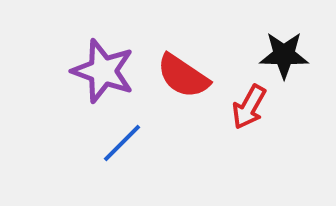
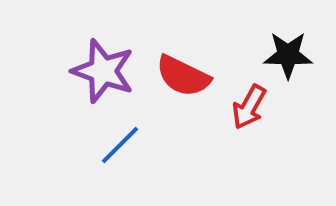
black star: moved 4 px right
red semicircle: rotated 8 degrees counterclockwise
blue line: moved 2 px left, 2 px down
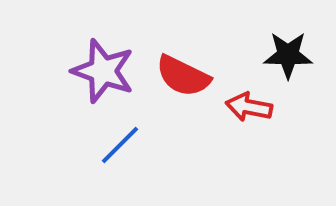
red arrow: rotated 72 degrees clockwise
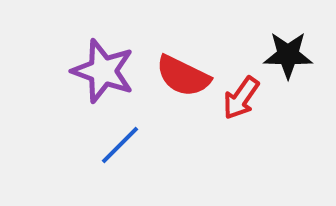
red arrow: moved 8 px left, 9 px up; rotated 66 degrees counterclockwise
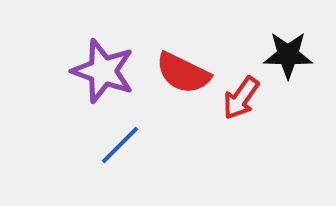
red semicircle: moved 3 px up
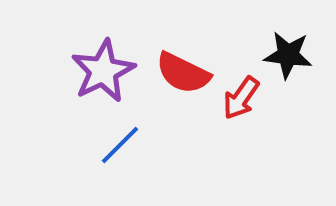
black star: rotated 6 degrees clockwise
purple star: rotated 26 degrees clockwise
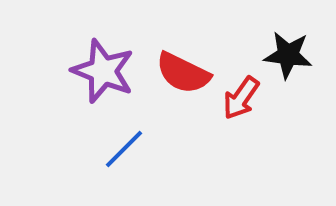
purple star: rotated 24 degrees counterclockwise
blue line: moved 4 px right, 4 px down
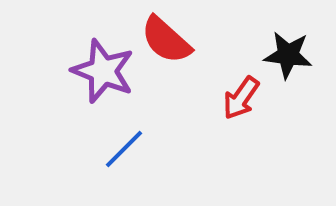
red semicircle: moved 17 px left, 33 px up; rotated 16 degrees clockwise
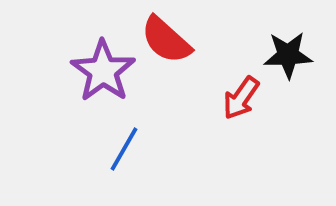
black star: rotated 9 degrees counterclockwise
purple star: rotated 14 degrees clockwise
blue line: rotated 15 degrees counterclockwise
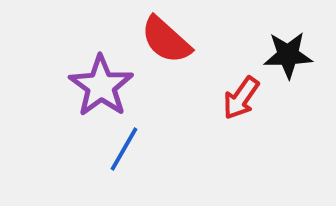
purple star: moved 2 px left, 15 px down
